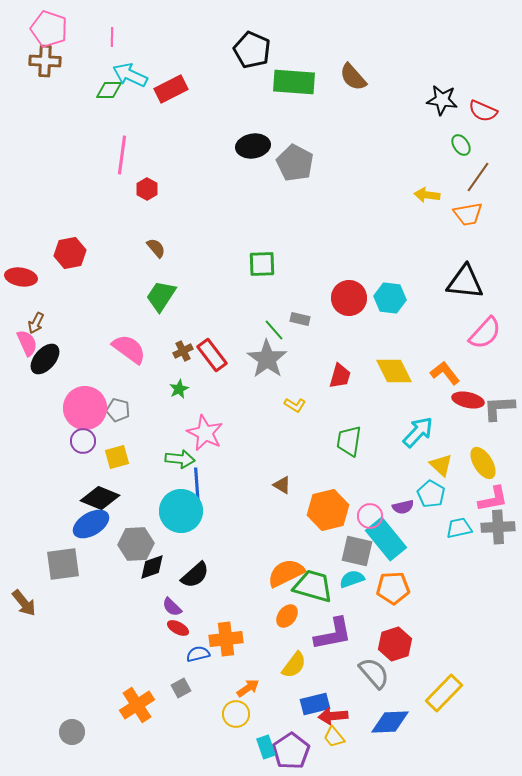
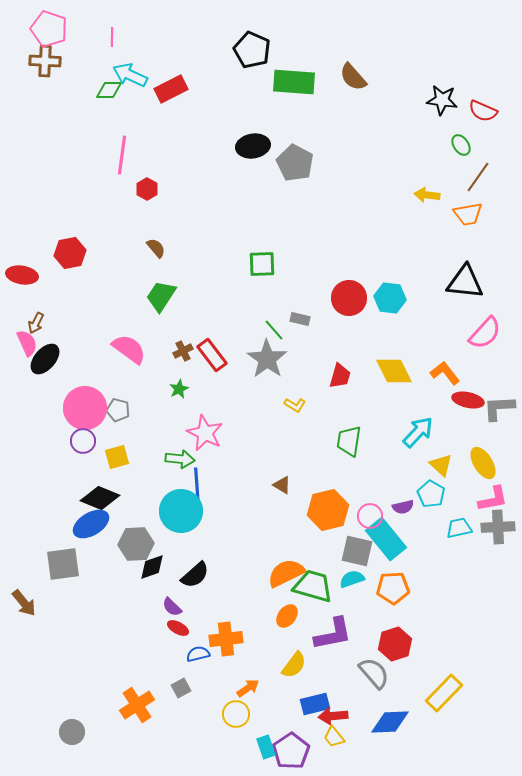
red ellipse at (21, 277): moved 1 px right, 2 px up
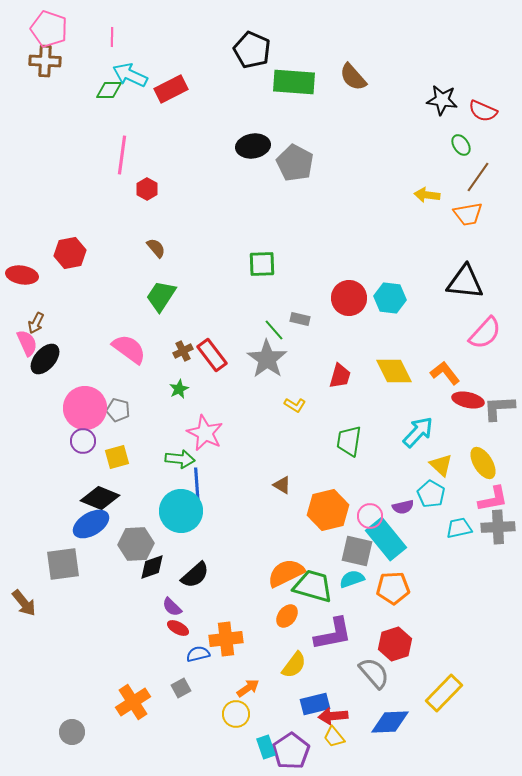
orange cross at (137, 705): moved 4 px left, 3 px up
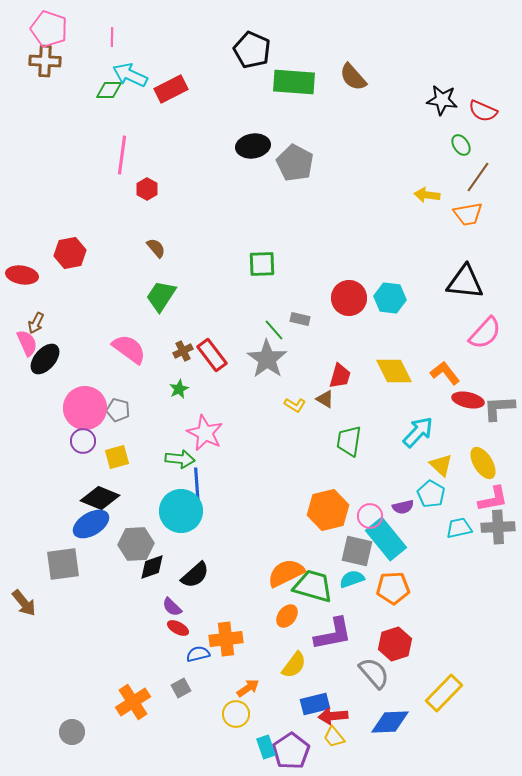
brown triangle at (282, 485): moved 43 px right, 86 px up
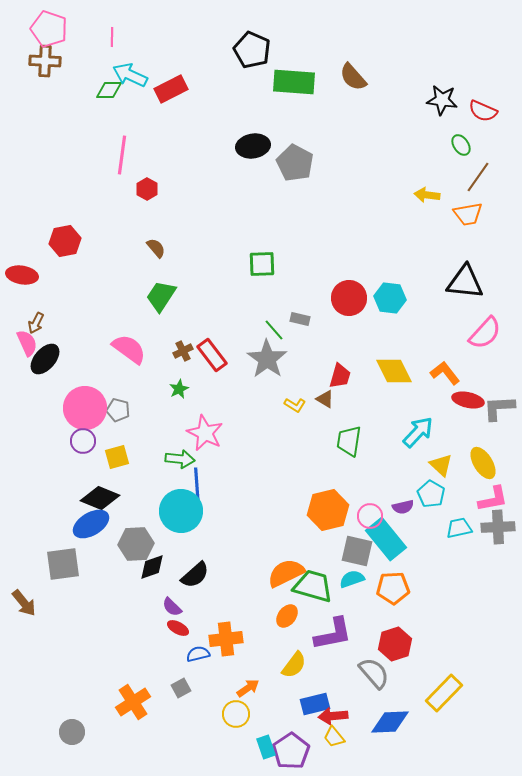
red hexagon at (70, 253): moved 5 px left, 12 px up
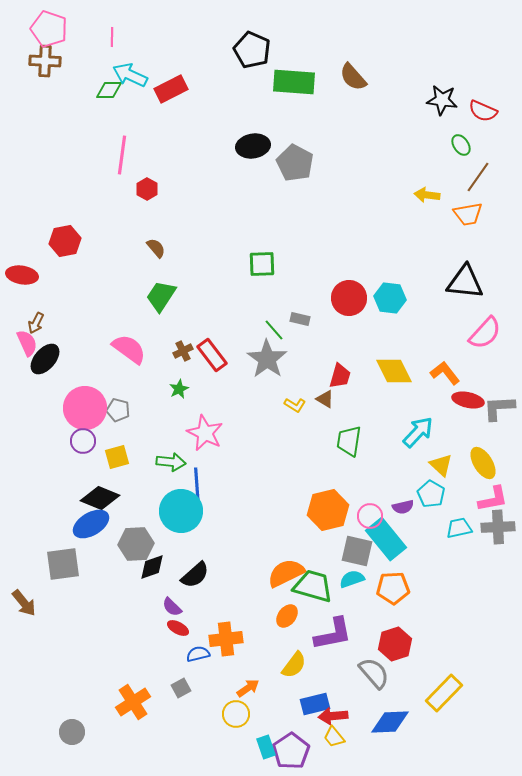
green arrow at (180, 459): moved 9 px left, 3 px down
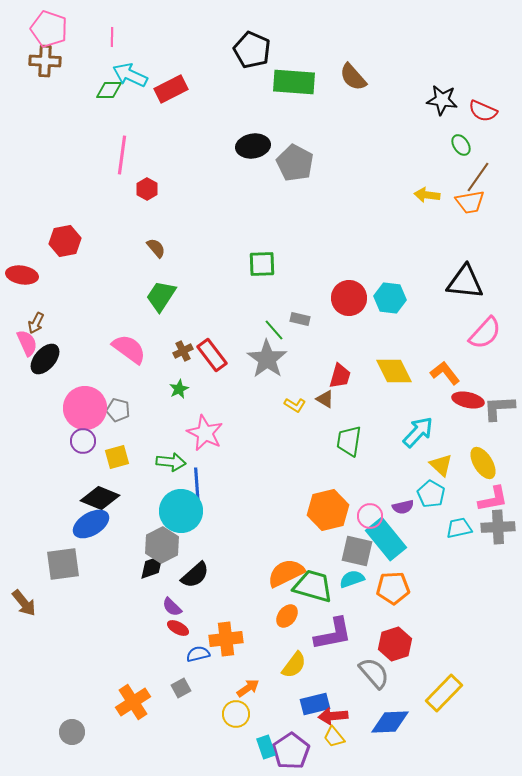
orange trapezoid at (468, 214): moved 2 px right, 12 px up
gray hexagon at (136, 544): moved 26 px right, 1 px down; rotated 24 degrees counterclockwise
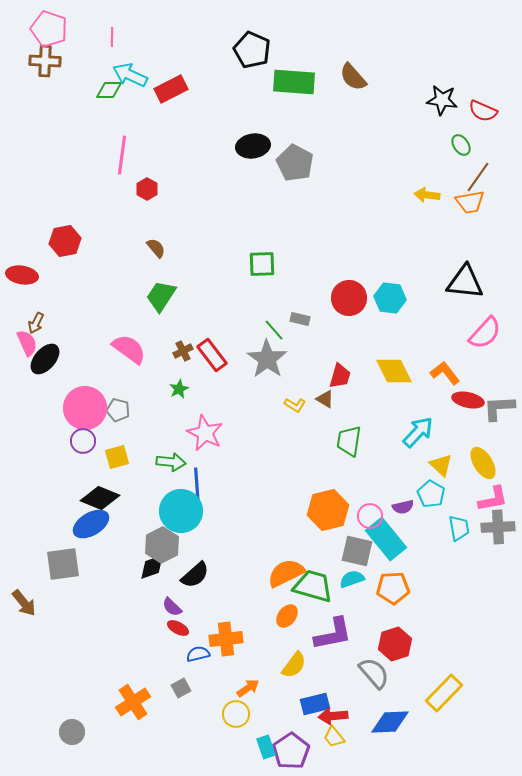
cyan trapezoid at (459, 528): rotated 92 degrees clockwise
